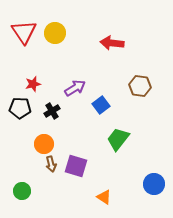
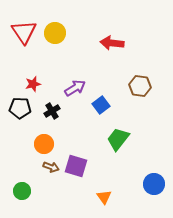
brown arrow: moved 3 px down; rotated 56 degrees counterclockwise
orange triangle: rotated 21 degrees clockwise
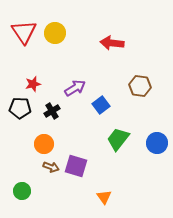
blue circle: moved 3 px right, 41 px up
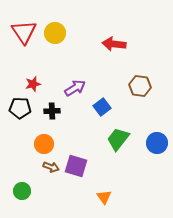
red arrow: moved 2 px right, 1 px down
blue square: moved 1 px right, 2 px down
black cross: rotated 28 degrees clockwise
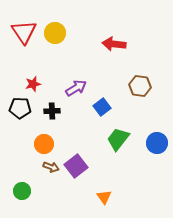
purple arrow: moved 1 px right
purple square: rotated 35 degrees clockwise
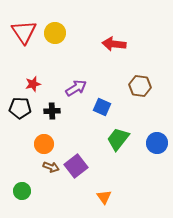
blue square: rotated 30 degrees counterclockwise
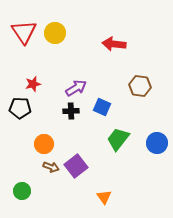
black cross: moved 19 px right
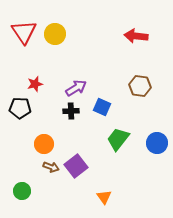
yellow circle: moved 1 px down
red arrow: moved 22 px right, 8 px up
red star: moved 2 px right
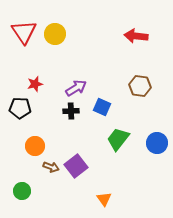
orange circle: moved 9 px left, 2 px down
orange triangle: moved 2 px down
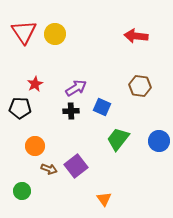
red star: rotated 14 degrees counterclockwise
blue circle: moved 2 px right, 2 px up
brown arrow: moved 2 px left, 2 px down
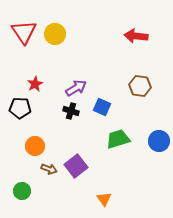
black cross: rotated 21 degrees clockwise
green trapezoid: rotated 35 degrees clockwise
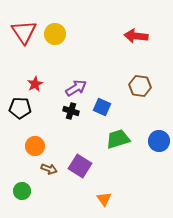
purple square: moved 4 px right; rotated 20 degrees counterclockwise
